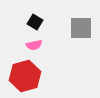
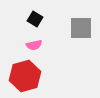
black square: moved 3 px up
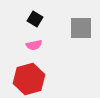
red hexagon: moved 4 px right, 3 px down
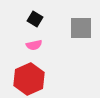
red hexagon: rotated 8 degrees counterclockwise
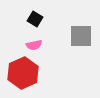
gray square: moved 8 px down
red hexagon: moved 6 px left, 6 px up
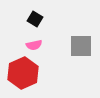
gray square: moved 10 px down
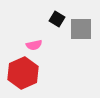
black square: moved 22 px right
gray square: moved 17 px up
